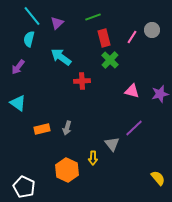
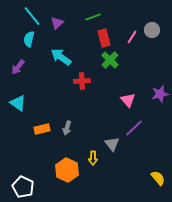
pink triangle: moved 4 px left, 9 px down; rotated 35 degrees clockwise
white pentagon: moved 1 px left
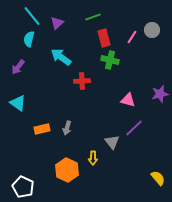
green cross: rotated 30 degrees counterclockwise
pink triangle: rotated 35 degrees counterclockwise
gray triangle: moved 2 px up
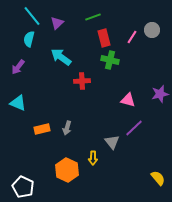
cyan triangle: rotated 12 degrees counterclockwise
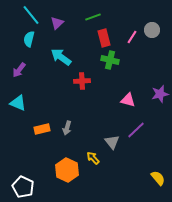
cyan line: moved 1 px left, 1 px up
purple arrow: moved 1 px right, 3 px down
purple line: moved 2 px right, 2 px down
yellow arrow: rotated 136 degrees clockwise
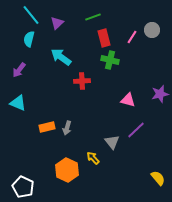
orange rectangle: moved 5 px right, 2 px up
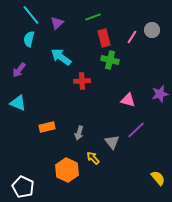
gray arrow: moved 12 px right, 5 px down
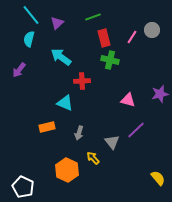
cyan triangle: moved 47 px right
